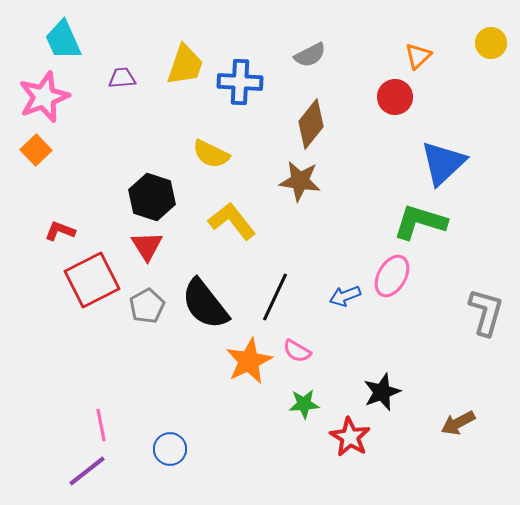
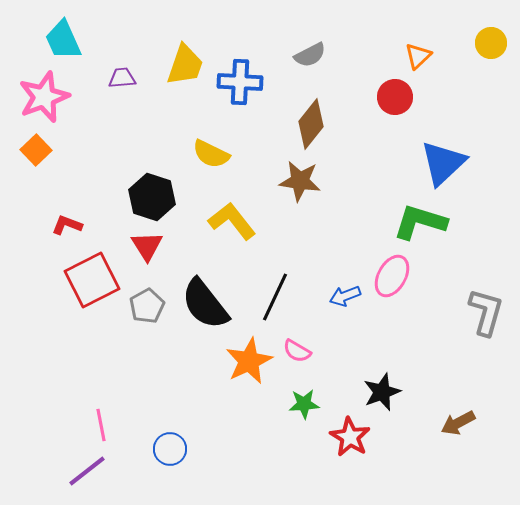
red L-shape: moved 7 px right, 6 px up
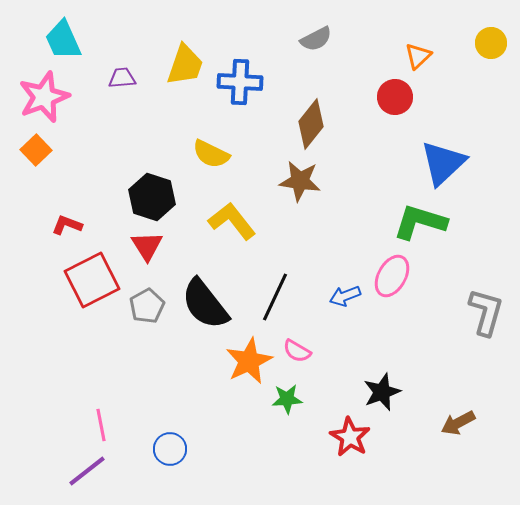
gray semicircle: moved 6 px right, 16 px up
green star: moved 17 px left, 5 px up
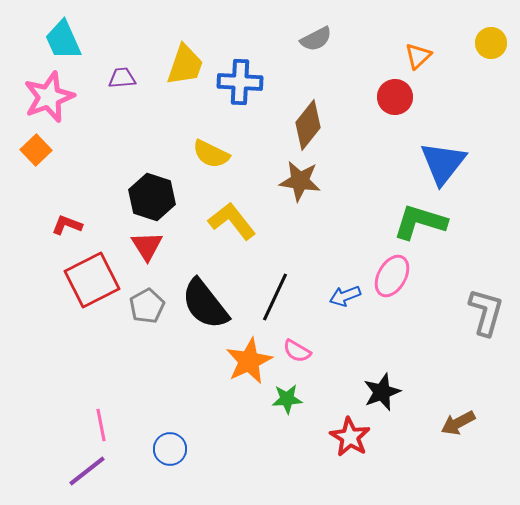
pink star: moved 5 px right
brown diamond: moved 3 px left, 1 px down
blue triangle: rotated 9 degrees counterclockwise
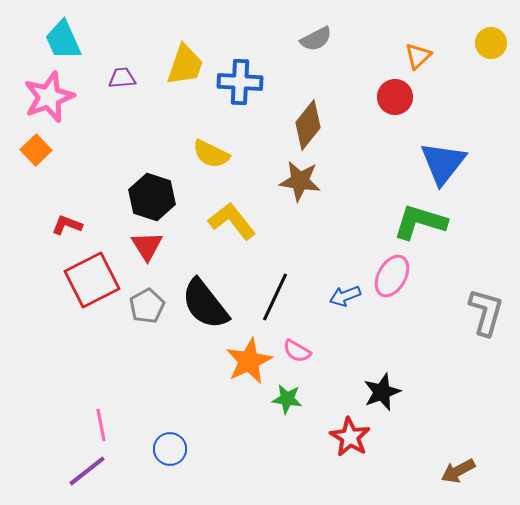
green star: rotated 12 degrees clockwise
brown arrow: moved 48 px down
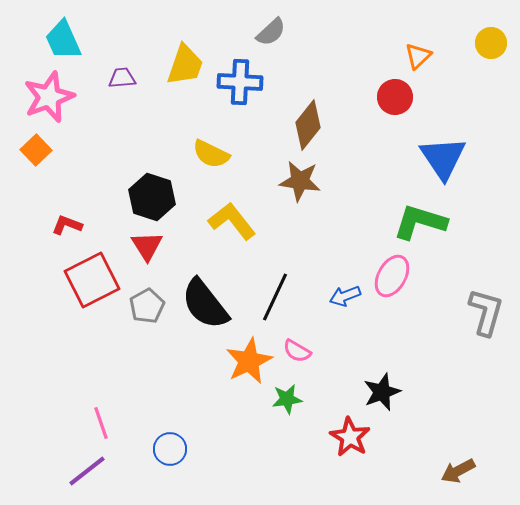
gray semicircle: moved 45 px left, 7 px up; rotated 16 degrees counterclockwise
blue triangle: moved 5 px up; rotated 12 degrees counterclockwise
green star: rotated 16 degrees counterclockwise
pink line: moved 2 px up; rotated 8 degrees counterclockwise
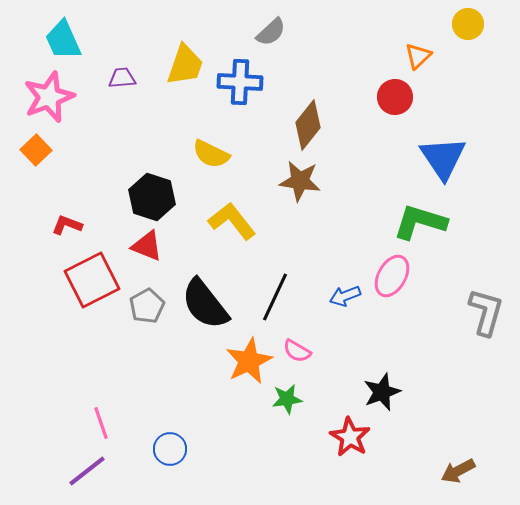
yellow circle: moved 23 px left, 19 px up
red triangle: rotated 36 degrees counterclockwise
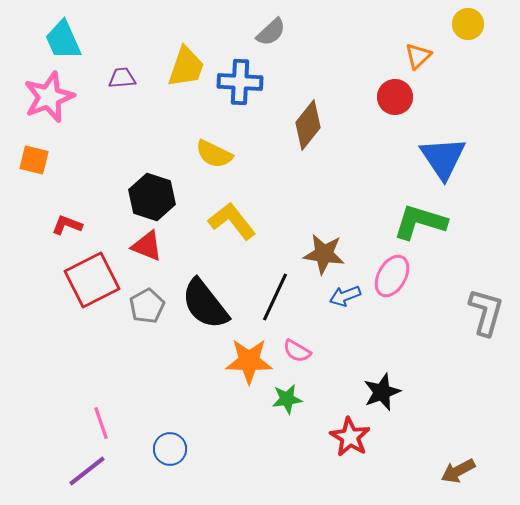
yellow trapezoid: moved 1 px right, 2 px down
orange square: moved 2 px left, 10 px down; rotated 32 degrees counterclockwise
yellow semicircle: moved 3 px right
brown star: moved 24 px right, 73 px down
orange star: rotated 27 degrees clockwise
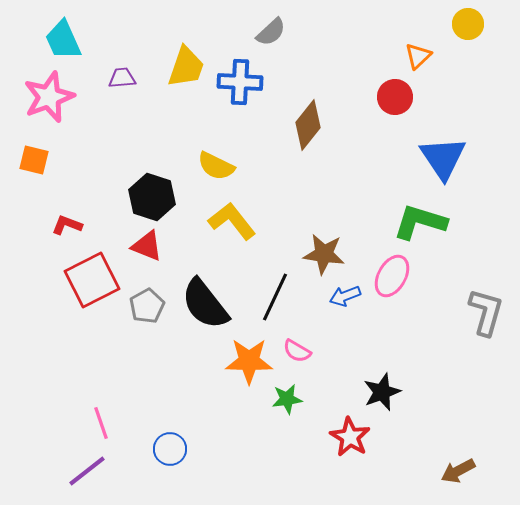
yellow semicircle: moved 2 px right, 12 px down
